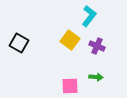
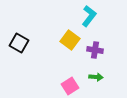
purple cross: moved 2 px left, 4 px down; rotated 14 degrees counterclockwise
pink square: rotated 30 degrees counterclockwise
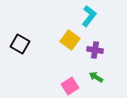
black square: moved 1 px right, 1 px down
green arrow: rotated 152 degrees counterclockwise
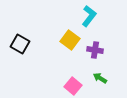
green arrow: moved 4 px right, 1 px down
pink square: moved 3 px right; rotated 18 degrees counterclockwise
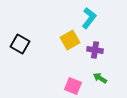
cyan L-shape: moved 2 px down
yellow square: rotated 24 degrees clockwise
pink square: rotated 18 degrees counterclockwise
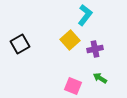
cyan L-shape: moved 4 px left, 3 px up
yellow square: rotated 12 degrees counterclockwise
black square: rotated 30 degrees clockwise
purple cross: moved 1 px up; rotated 21 degrees counterclockwise
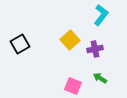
cyan L-shape: moved 16 px right
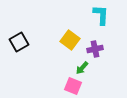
cyan L-shape: rotated 35 degrees counterclockwise
yellow square: rotated 12 degrees counterclockwise
black square: moved 1 px left, 2 px up
green arrow: moved 18 px left, 10 px up; rotated 80 degrees counterclockwise
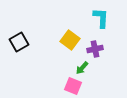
cyan L-shape: moved 3 px down
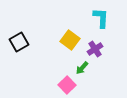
purple cross: rotated 21 degrees counterclockwise
pink square: moved 6 px left, 1 px up; rotated 24 degrees clockwise
